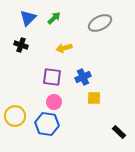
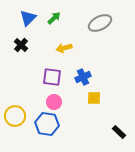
black cross: rotated 24 degrees clockwise
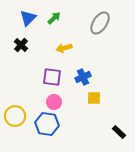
gray ellipse: rotated 30 degrees counterclockwise
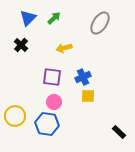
yellow square: moved 6 px left, 2 px up
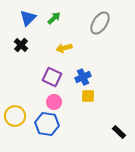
purple square: rotated 18 degrees clockwise
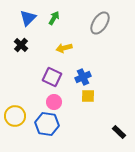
green arrow: rotated 16 degrees counterclockwise
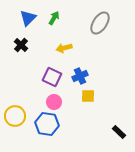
blue cross: moved 3 px left, 1 px up
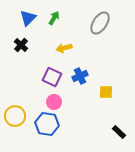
yellow square: moved 18 px right, 4 px up
